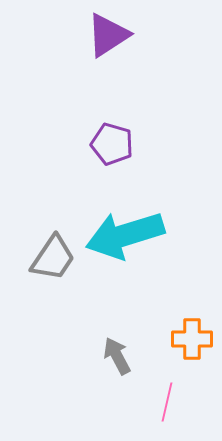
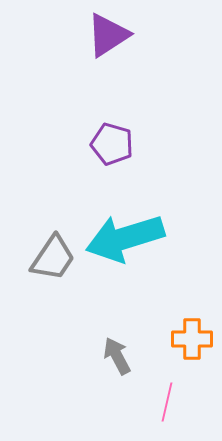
cyan arrow: moved 3 px down
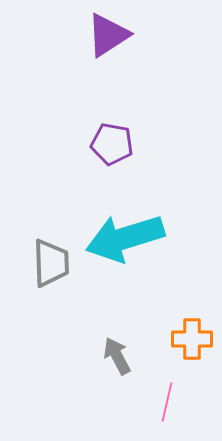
purple pentagon: rotated 6 degrees counterclockwise
gray trapezoid: moved 2 px left, 5 px down; rotated 36 degrees counterclockwise
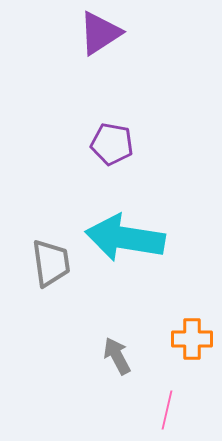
purple triangle: moved 8 px left, 2 px up
cyan arrow: rotated 26 degrees clockwise
gray trapezoid: rotated 6 degrees counterclockwise
pink line: moved 8 px down
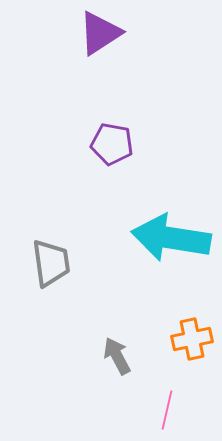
cyan arrow: moved 46 px right
orange cross: rotated 12 degrees counterclockwise
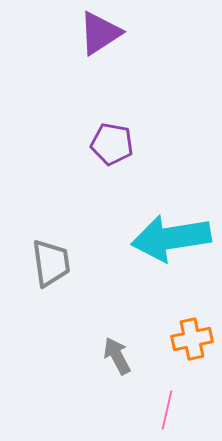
cyan arrow: rotated 18 degrees counterclockwise
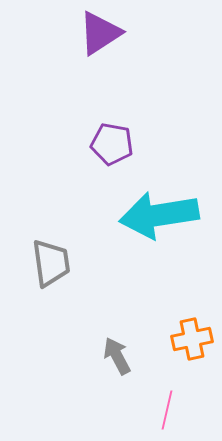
cyan arrow: moved 12 px left, 23 px up
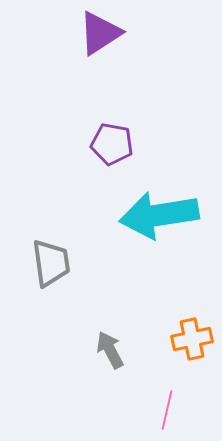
gray arrow: moved 7 px left, 6 px up
